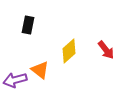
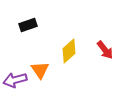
black rectangle: rotated 60 degrees clockwise
red arrow: moved 1 px left
orange triangle: rotated 18 degrees clockwise
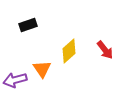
orange triangle: moved 2 px right, 1 px up
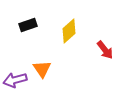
yellow diamond: moved 20 px up
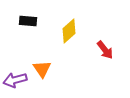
black rectangle: moved 4 px up; rotated 24 degrees clockwise
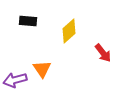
red arrow: moved 2 px left, 3 px down
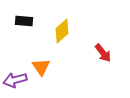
black rectangle: moved 4 px left
yellow diamond: moved 7 px left
orange triangle: moved 1 px left, 2 px up
